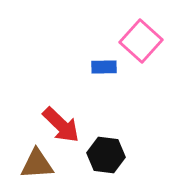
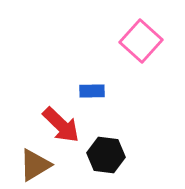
blue rectangle: moved 12 px left, 24 px down
brown triangle: moved 2 px left, 1 px down; rotated 27 degrees counterclockwise
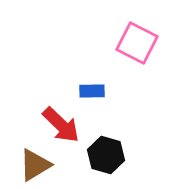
pink square: moved 4 px left, 2 px down; rotated 15 degrees counterclockwise
black hexagon: rotated 9 degrees clockwise
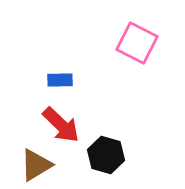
blue rectangle: moved 32 px left, 11 px up
brown triangle: moved 1 px right
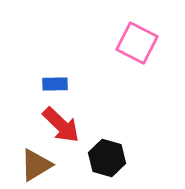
blue rectangle: moved 5 px left, 4 px down
black hexagon: moved 1 px right, 3 px down
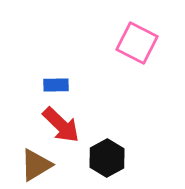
blue rectangle: moved 1 px right, 1 px down
black hexagon: rotated 15 degrees clockwise
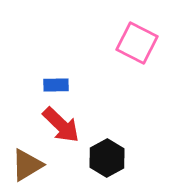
brown triangle: moved 9 px left
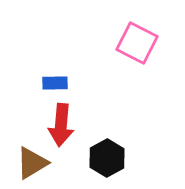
blue rectangle: moved 1 px left, 2 px up
red arrow: rotated 51 degrees clockwise
brown triangle: moved 5 px right, 2 px up
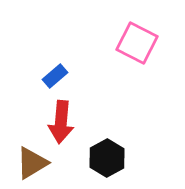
blue rectangle: moved 7 px up; rotated 40 degrees counterclockwise
red arrow: moved 3 px up
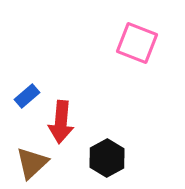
pink square: rotated 6 degrees counterclockwise
blue rectangle: moved 28 px left, 20 px down
brown triangle: rotated 12 degrees counterclockwise
